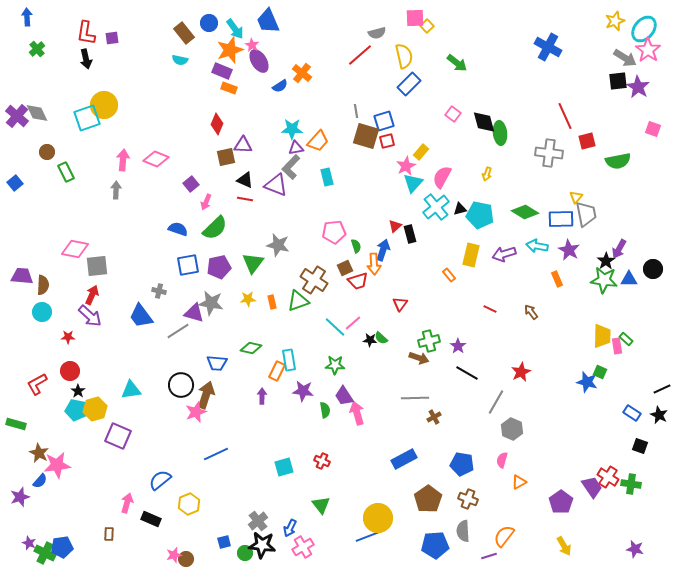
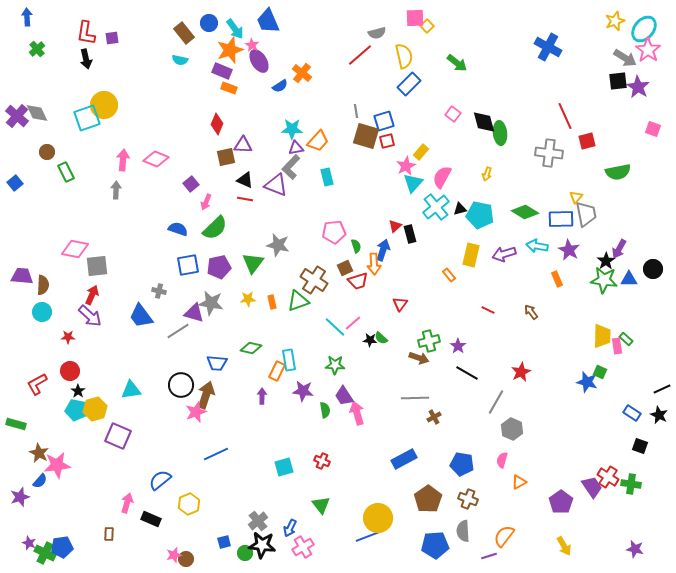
green semicircle at (618, 161): moved 11 px down
red line at (490, 309): moved 2 px left, 1 px down
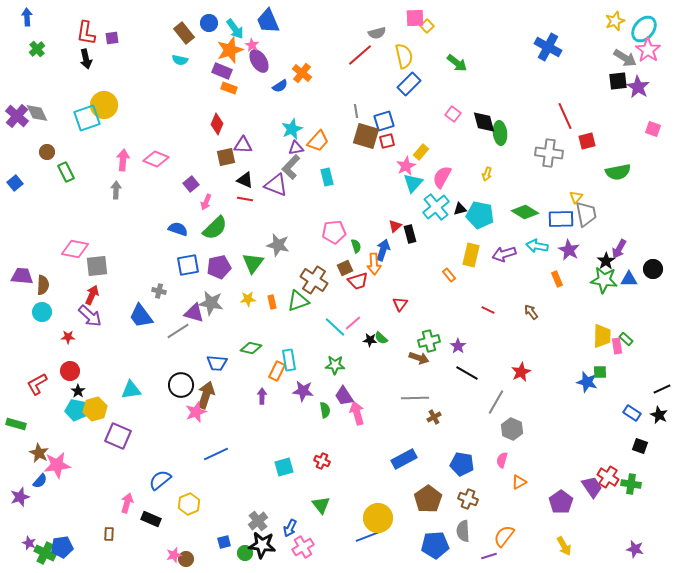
cyan star at (292, 129): rotated 25 degrees counterclockwise
green square at (600, 372): rotated 24 degrees counterclockwise
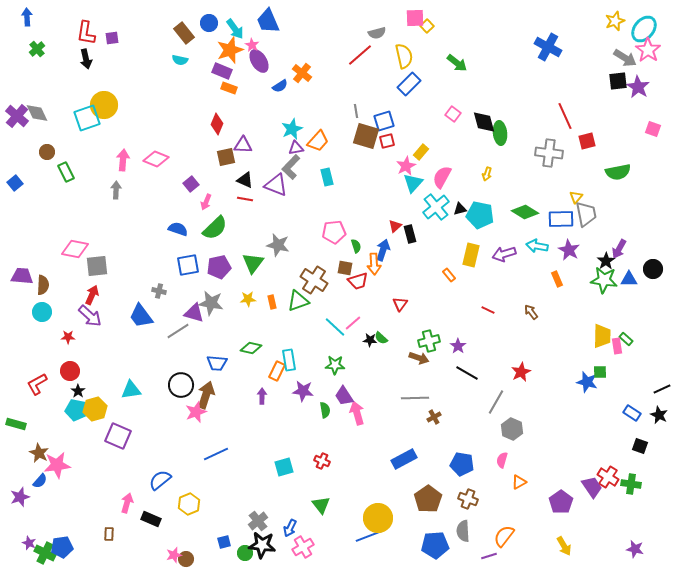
brown square at (345, 268): rotated 35 degrees clockwise
